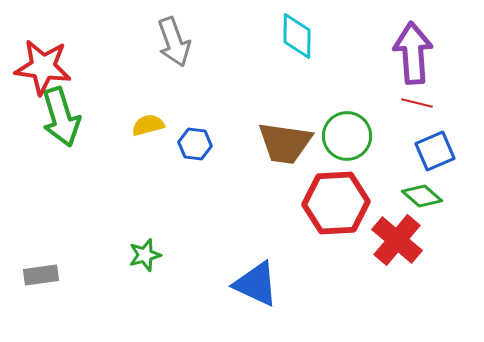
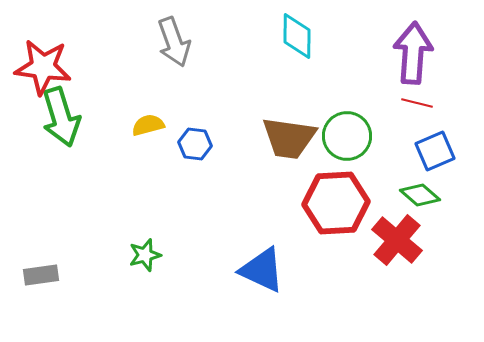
purple arrow: rotated 8 degrees clockwise
brown trapezoid: moved 4 px right, 5 px up
green diamond: moved 2 px left, 1 px up
blue triangle: moved 6 px right, 14 px up
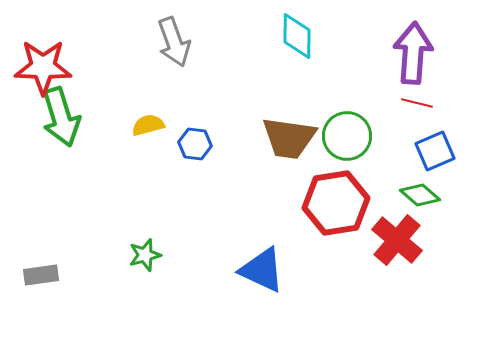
red star: rotated 6 degrees counterclockwise
red hexagon: rotated 6 degrees counterclockwise
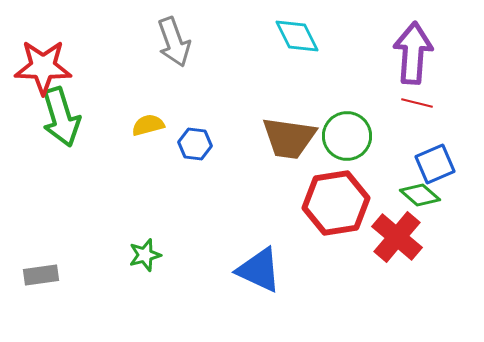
cyan diamond: rotated 27 degrees counterclockwise
blue square: moved 13 px down
red cross: moved 3 px up
blue triangle: moved 3 px left
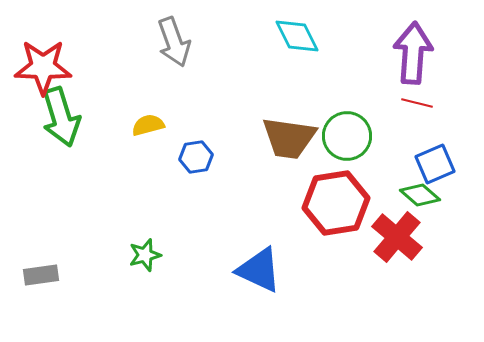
blue hexagon: moved 1 px right, 13 px down; rotated 16 degrees counterclockwise
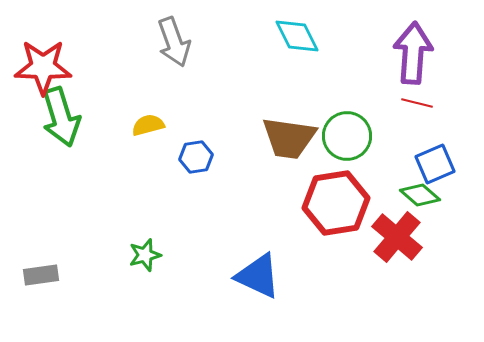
blue triangle: moved 1 px left, 6 px down
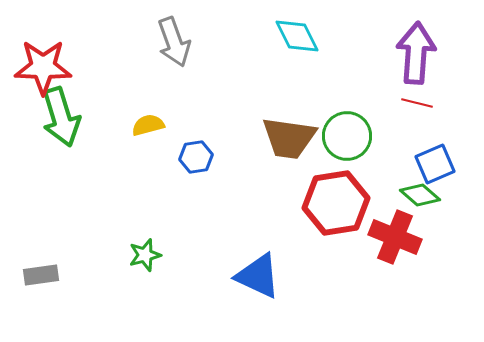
purple arrow: moved 3 px right
red cross: moved 2 px left; rotated 18 degrees counterclockwise
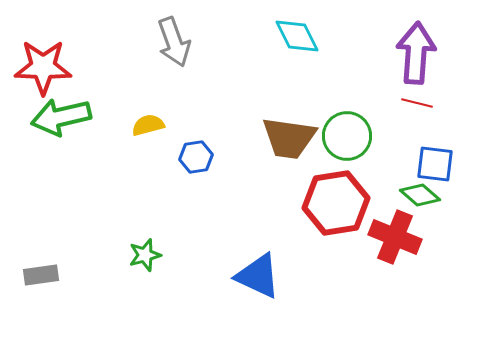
green arrow: rotated 94 degrees clockwise
blue square: rotated 30 degrees clockwise
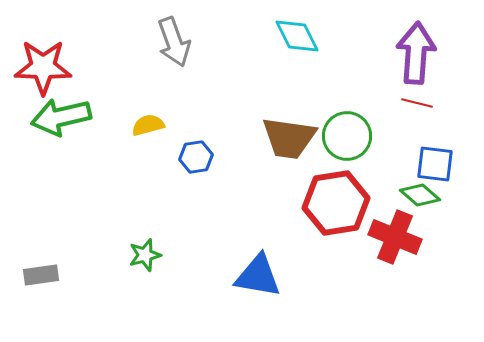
blue triangle: rotated 15 degrees counterclockwise
